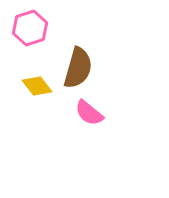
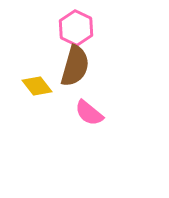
pink hexagon: moved 46 px right; rotated 16 degrees counterclockwise
brown semicircle: moved 3 px left, 2 px up
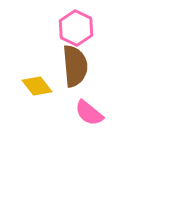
brown semicircle: rotated 21 degrees counterclockwise
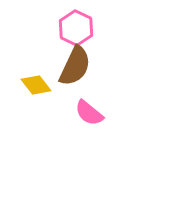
brown semicircle: rotated 30 degrees clockwise
yellow diamond: moved 1 px left, 1 px up
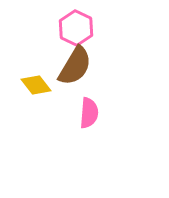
brown semicircle: rotated 6 degrees clockwise
pink semicircle: rotated 124 degrees counterclockwise
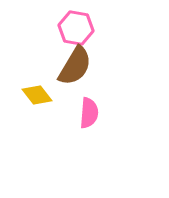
pink hexagon: rotated 16 degrees counterclockwise
yellow diamond: moved 1 px right, 10 px down
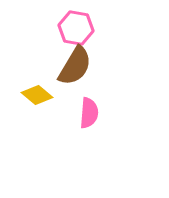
yellow diamond: rotated 12 degrees counterclockwise
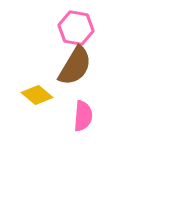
pink semicircle: moved 6 px left, 3 px down
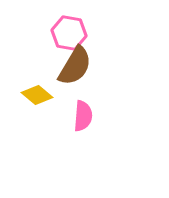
pink hexagon: moved 7 px left, 5 px down
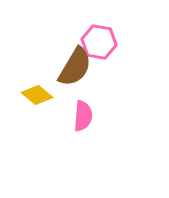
pink hexagon: moved 30 px right, 9 px down
brown semicircle: moved 1 px down
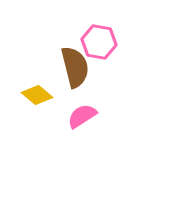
brown semicircle: rotated 45 degrees counterclockwise
pink semicircle: moved 1 px left; rotated 128 degrees counterclockwise
